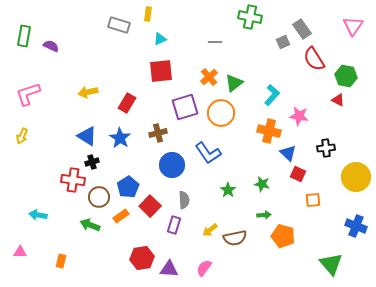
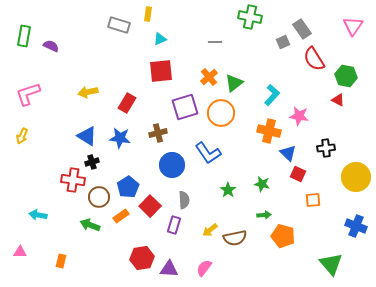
blue star at (120, 138): rotated 25 degrees counterclockwise
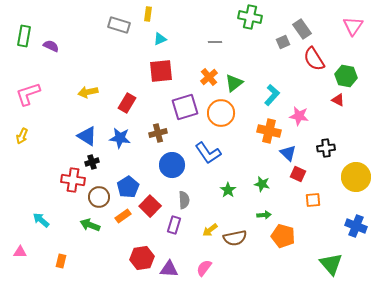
cyan arrow at (38, 215): moved 3 px right, 5 px down; rotated 30 degrees clockwise
orange rectangle at (121, 216): moved 2 px right
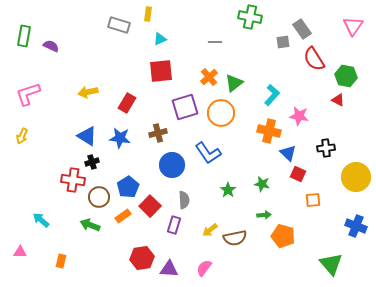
gray square at (283, 42): rotated 16 degrees clockwise
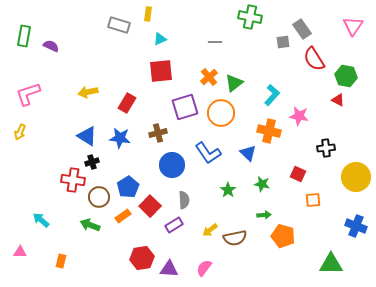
yellow arrow at (22, 136): moved 2 px left, 4 px up
blue triangle at (288, 153): moved 40 px left
purple rectangle at (174, 225): rotated 42 degrees clockwise
green triangle at (331, 264): rotated 50 degrees counterclockwise
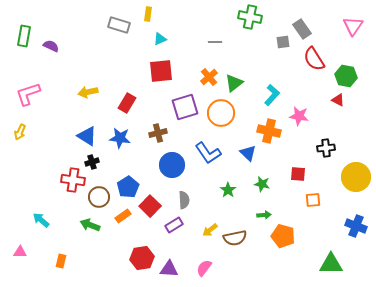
red square at (298, 174): rotated 21 degrees counterclockwise
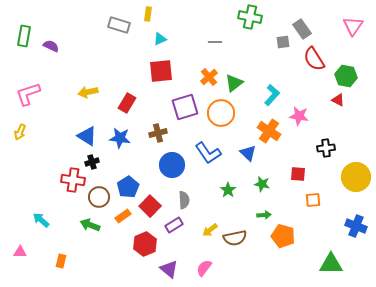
orange cross at (269, 131): rotated 20 degrees clockwise
red hexagon at (142, 258): moved 3 px right, 14 px up; rotated 15 degrees counterclockwise
purple triangle at (169, 269): rotated 36 degrees clockwise
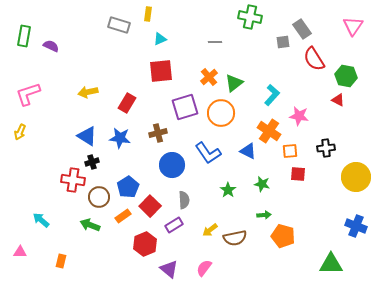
blue triangle at (248, 153): moved 2 px up; rotated 18 degrees counterclockwise
orange square at (313, 200): moved 23 px left, 49 px up
